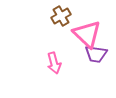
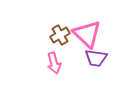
brown cross: moved 1 px left, 19 px down
purple trapezoid: moved 4 px down
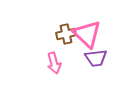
brown cross: moved 6 px right, 1 px up; rotated 18 degrees clockwise
purple trapezoid: rotated 15 degrees counterclockwise
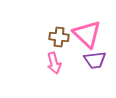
brown cross: moved 7 px left, 3 px down; rotated 18 degrees clockwise
purple trapezoid: moved 1 px left, 2 px down
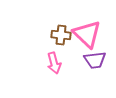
brown cross: moved 2 px right, 2 px up
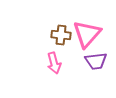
pink triangle: rotated 28 degrees clockwise
purple trapezoid: moved 1 px right, 1 px down
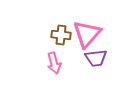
purple trapezoid: moved 3 px up
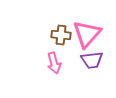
purple trapezoid: moved 4 px left, 2 px down
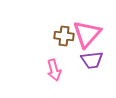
brown cross: moved 3 px right, 1 px down
pink arrow: moved 7 px down
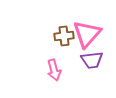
brown cross: rotated 12 degrees counterclockwise
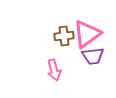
pink triangle: rotated 12 degrees clockwise
purple trapezoid: moved 1 px right, 4 px up
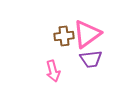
purple trapezoid: moved 2 px left, 3 px down
pink arrow: moved 1 px left, 1 px down
